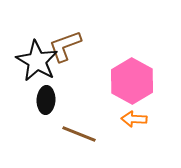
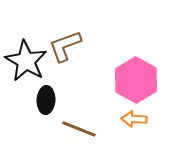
black star: moved 11 px left
pink hexagon: moved 4 px right, 1 px up
brown line: moved 5 px up
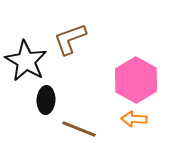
brown L-shape: moved 5 px right, 7 px up
